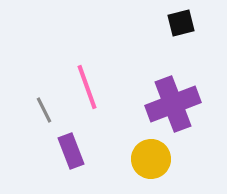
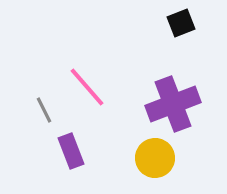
black square: rotated 8 degrees counterclockwise
pink line: rotated 21 degrees counterclockwise
yellow circle: moved 4 px right, 1 px up
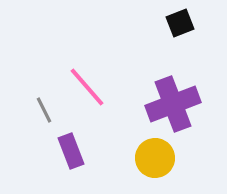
black square: moved 1 px left
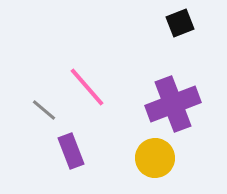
gray line: rotated 24 degrees counterclockwise
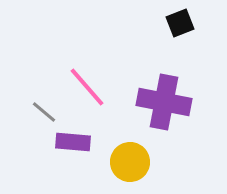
purple cross: moved 9 px left, 2 px up; rotated 32 degrees clockwise
gray line: moved 2 px down
purple rectangle: moved 2 px right, 9 px up; rotated 64 degrees counterclockwise
yellow circle: moved 25 px left, 4 px down
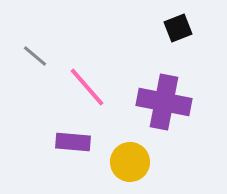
black square: moved 2 px left, 5 px down
gray line: moved 9 px left, 56 px up
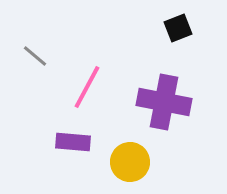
pink line: rotated 69 degrees clockwise
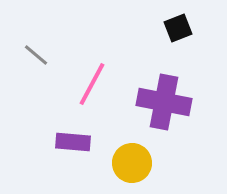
gray line: moved 1 px right, 1 px up
pink line: moved 5 px right, 3 px up
yellow circle: moved 2 px right, 1 px down
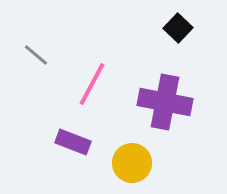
black square: rotated 24 degrees counterclockwise
purple cross: moved 1 px right
purple rectangle: rotated 16 degrees clockwise
